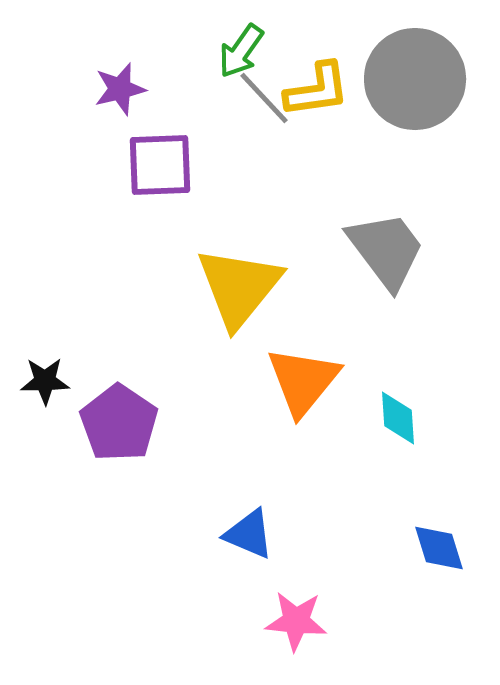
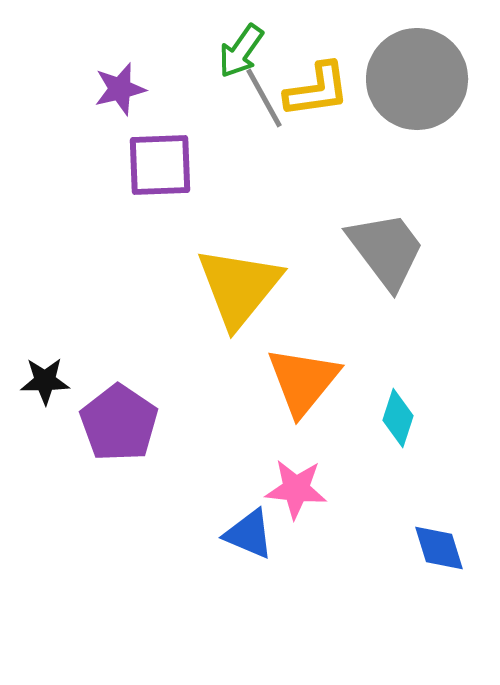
gray circle: moved 2 px right
gray line: rotated 14 degrees clockwise
cyan diamond: rotated 22 degrees clockwise
pink star: moved 132 px up
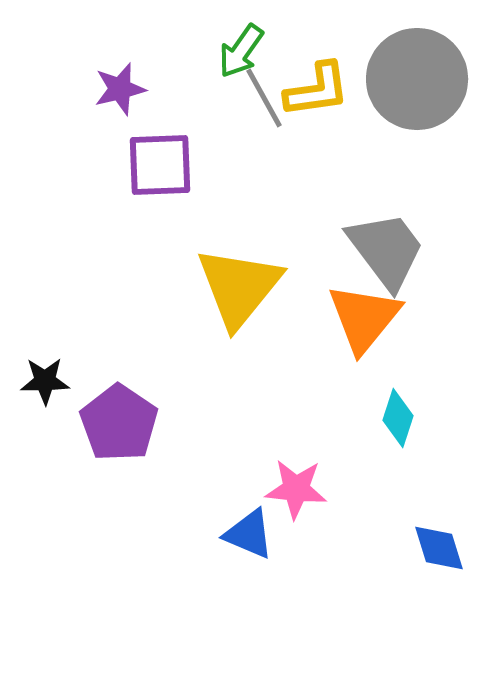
orange triangle: moved 61 px right, 63 px up
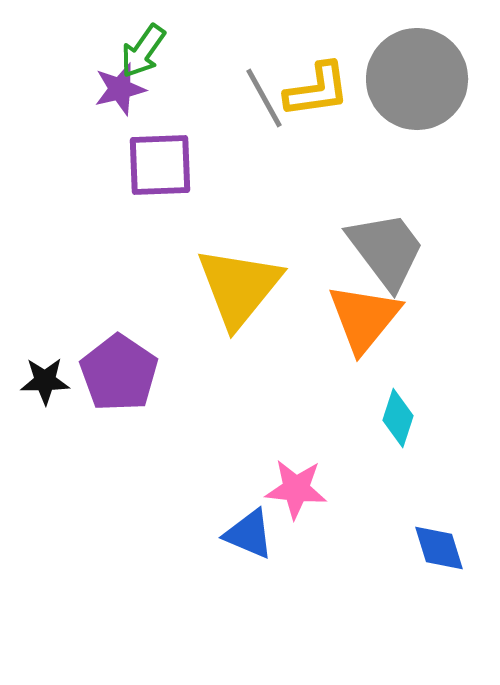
green arrow: moved 98 px left
purple pentagon: moved 50 px up
